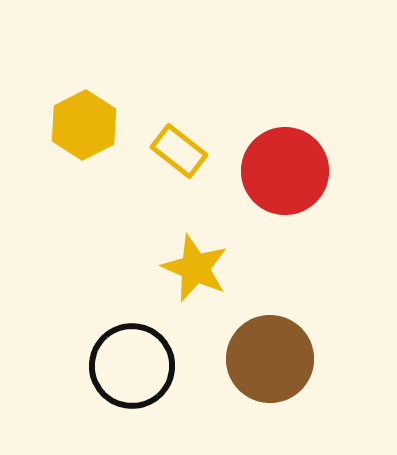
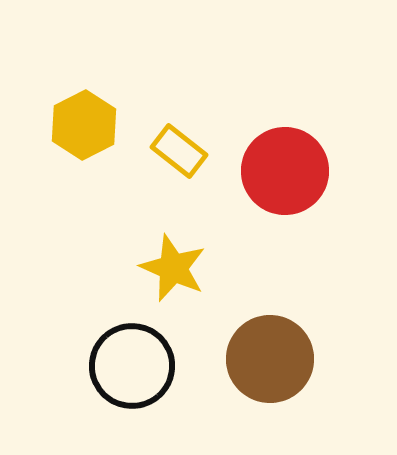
yellow star: moved 22 px left
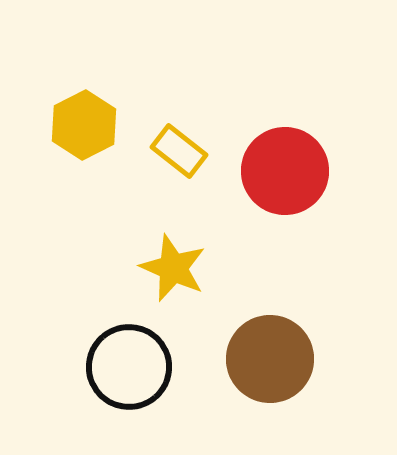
black circle: moved 3 px left, 1 px down
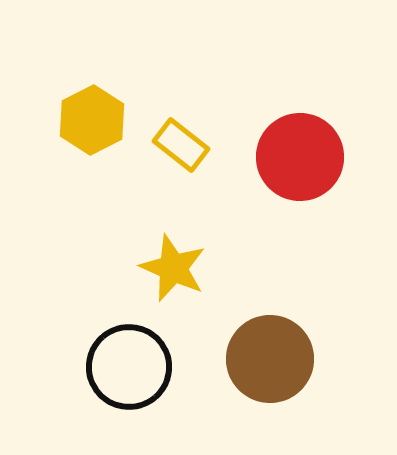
yellow hexagon: moved 8 px right, 5 px up
yellow rectangle: moved 2 px right, 6 px up
red circle: moved 15 px right, 14 px up
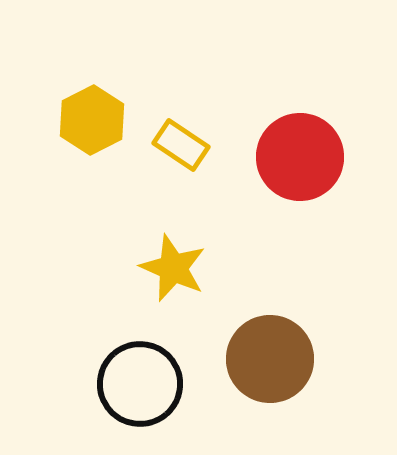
yellow rectangle: rotated 4 degrees counterclockwise
black circle: moved 11 px right, 17 px down
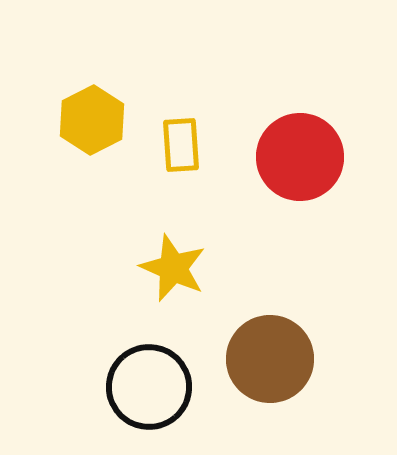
yellow rectangle: rotated 52 degrees clockwise
black circle: moved 9 px right, 3 px down
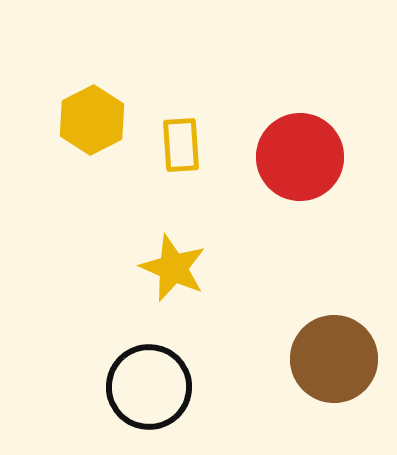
brown circle: moved 64 px right
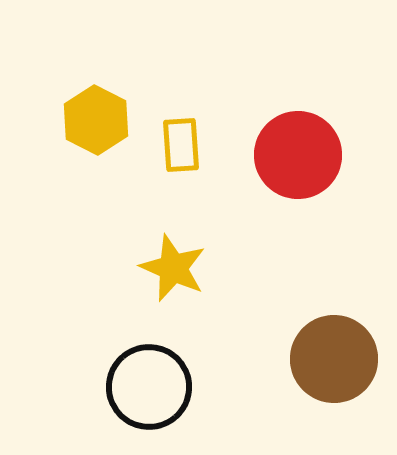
yellow hexagon: moved 4 px right; rotated 6 degrees counterclockwise
red circle: moved 2 px left, 2 px up
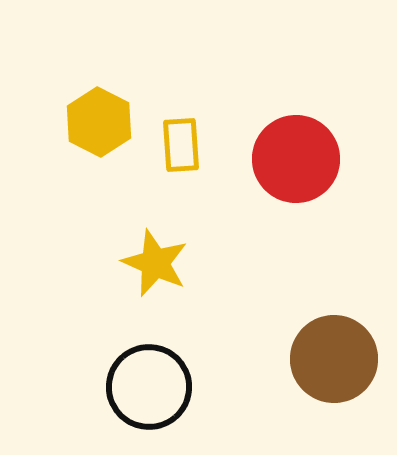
yellow hexagon: moved 3 px right, 2 px down
red circle: moved 2 px left, 4 px down
yellow star: moved 18 px left, 5 px up
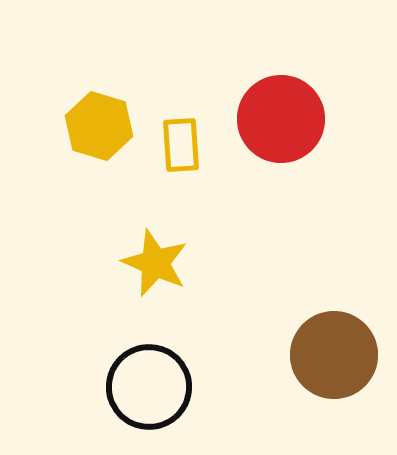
yellow hexagon: moved 4 px down; rotated 10 degrees counterclockwise
red circle: moved 15 px left, 40 px up
brown circle: moved 4 px up
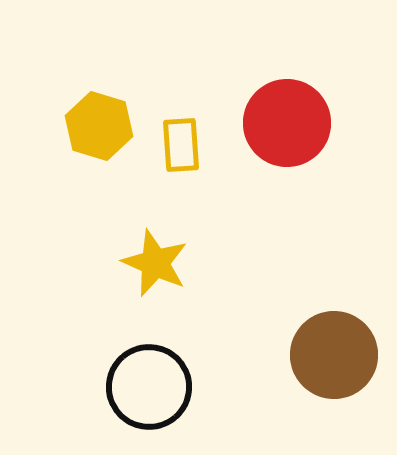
red circle: moved 6 px right, 4 px down
